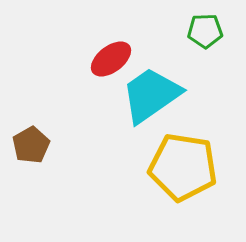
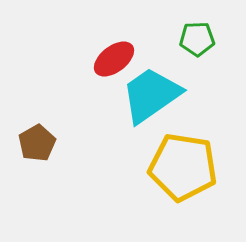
green pentagon: moved 8 px left, 8 px down
red ellipse: moved 3 px right
brown pentagon: moved 6 px right, 2 px up
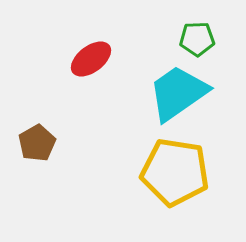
red ellipse: moved 23 px left
cyan trapezoid: moved 27 px right, 2 px up
yellow pentagon: moved 8 px left, 5 px down
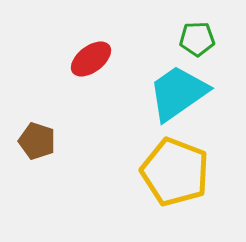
brown pentagon: moved 2 px up; rotated 24 degrees counterclockwise
yellow pentagon: rotated 12 degrees clockwise
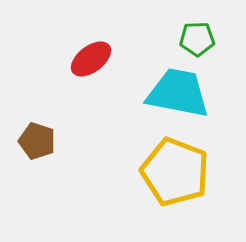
cyan trapezoid: rotated 46 degrees clockwise
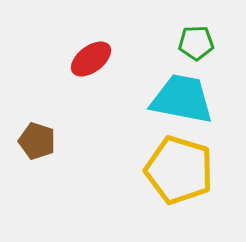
green pentagon: moved 1 px left, 4 px down
cyan trapezoid: moved 4 px right, 6 px down
yellow pentagon: moved 4 px right, 2 px up; rotated 4 degrees counterclockwise
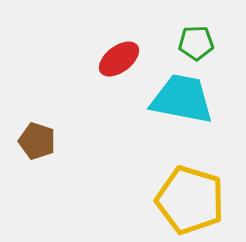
red ellipse: moved 28 px right
yellow pentagon: moved 11 px right, 30 px down
